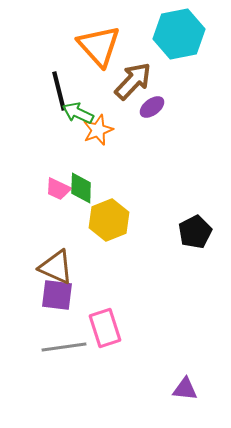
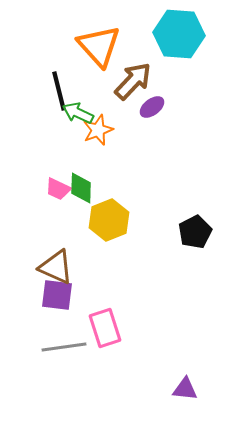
cyan hexagon: rotated 15 degrees clockwise
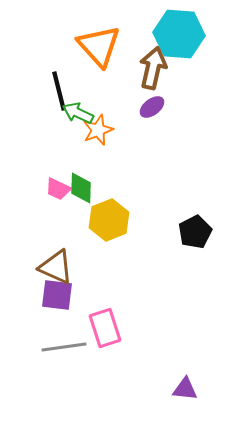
brown arrow: moved 20 px right, 13 px up; rotated 30 degrees counterclockwise
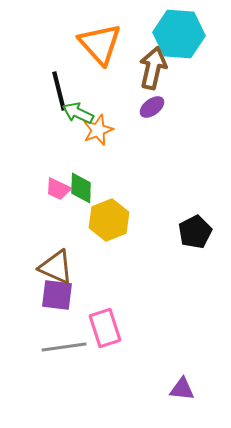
orange triangle: moved 1 px right, 2 px up
purple triangle: moved 3 px left
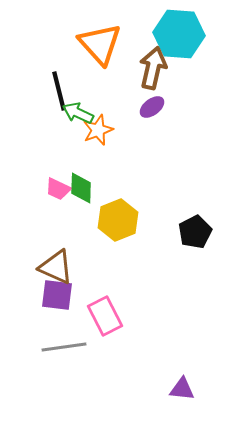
yellow hexagon: moved 9 px right
pink rectangle: moved 12 px up; rotated 9 degrees counterclockwise
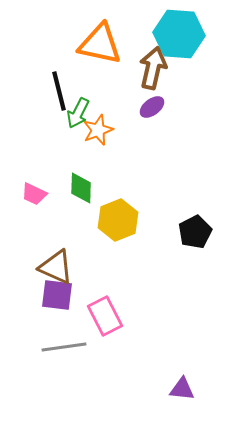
orange triangle: rotated 36 degrees counterclockwise
green arrow: rotated 88 degrees counterclockwise
pink trapezoid: moved 24 px left, 5 px down
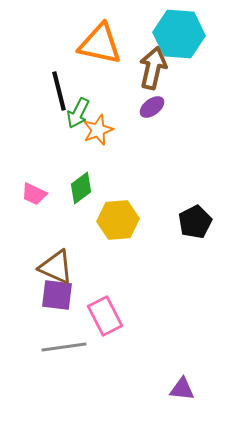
green diamond: rotated 52 degrees clockwise
yellow hexagon: rotated 18 degrees clockwise
black pentagon: moved 10 px up
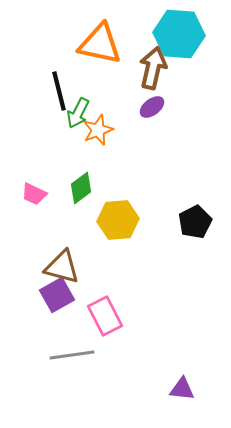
brown triangle: moved 6 px right; rotated 9 degrees counterclockwise
purple square: rotated 36 degrees counterclockwise
gray line: moved 8 px right, 8 px down
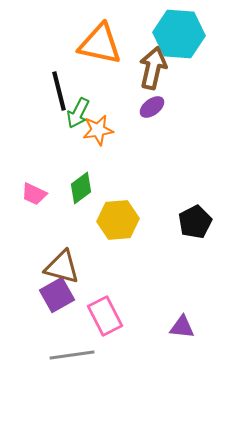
orange star: rotated 12 degrees clockwise
purple triangle: moved 62 px up
